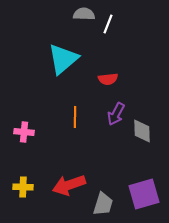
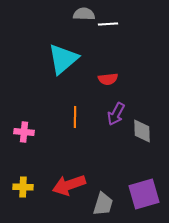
white line: rotated 66 degrees clockwise
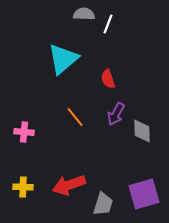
white line: rotated 66 degrees counterclockwise
red semicircle: rotated 78 degrees clockwise
orange line: rotated 40 degrees counterclockwise
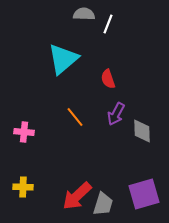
red arrow: moved 8 px right, 11 px down; rotated 24 degrees counterclockwise
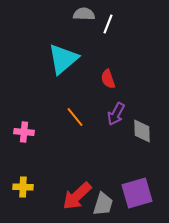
purple square: moved 7 px left, 1 px up
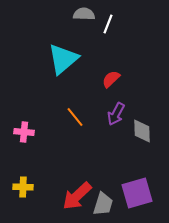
red semicircle: moved 3 px right; rotated 66 degrees clockwise
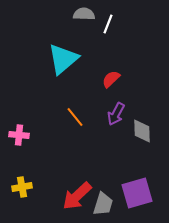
pink cross: moved 5 px left, 3 px down
yellow cross: moved 1 px left; rotated 12 degrees counterclockwise
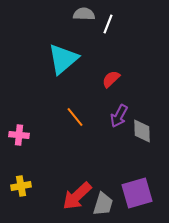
purple arrow: moved 3 px right, 2 px down
yellow cross: moved 1 px left, 1 px up
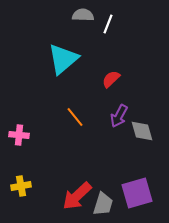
gray semicircle: moved 1 px left, 1 px down
gray diamond: rotated 15 degrees counterclockwise
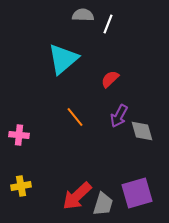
red semicircle: moved 1 px left
